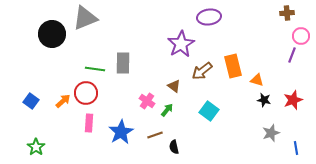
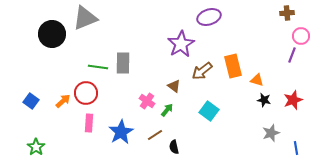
purple ellipse: rotated 10 degrees counterclockwise
green line: moved 3 px right, 2 px up
brown line: rotated 14 degrees counterclockwise
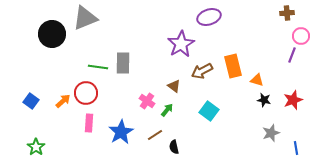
brown arrow: rotated 10 degrees clockwise
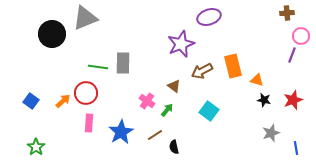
purple star: rotated 8 degrees clockwise
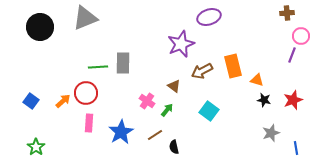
black circle: moved 12 px left, 7 px up
green line: rotated 12 degrees counterclockwise
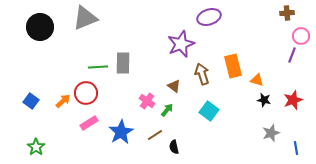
brown arrow: moved 3 px down; rotated 100 degrees clockwise
pink rectangle: rotated 54 degrees clockwise
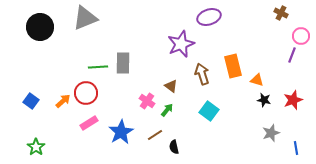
brown cross: moved 6 px left; rotated 32 degrees clockwise
brown triangle: moved 3 px left
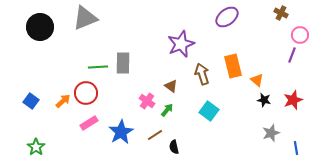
purple ellipse: moved 18 px right; rotated 20 degrees counterclockwise
pink circle: moved 1 px left, 1 px up
orange triangle: rotated 24 degrees clockwise
